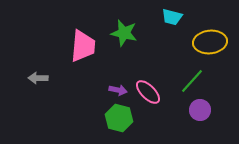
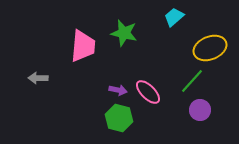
cyan trapezoid: moved 2 px right; rotated 125 degrees clockwise
yellow ellipse: moved 6 px down; rotated 16 degrees counterclockwise
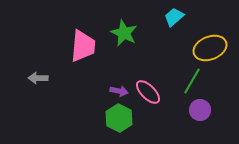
green star: rotated 12 degrees clockwise
green line: rotated 12 degrees counterclockwise
purple arrow: moved 1 px right, 1 px down
green hexagon: rotated 12 degrees clockwise
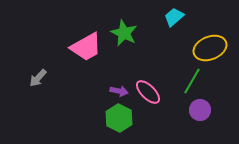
pink trapezoid: moved 3 px right, 1 px down; rotated 56 degrees clockwise
gray arrow: rotated 48 degrees counterclockwise
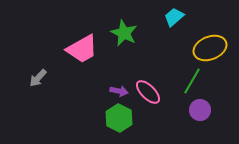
pink trapezoid: moved 4 px left, 2 px down
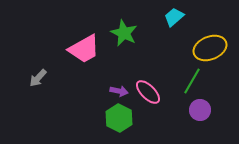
pink trapezoid: moved 2 px right
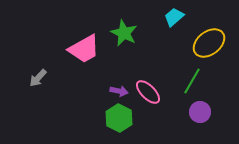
yellow ellipse: moved 1 px left, 5 px up; rotated 16 degrees counterclockwise
purple circle: moved 2 px down
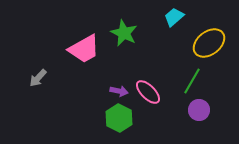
purple circle: moved 1 px left, 2 px up
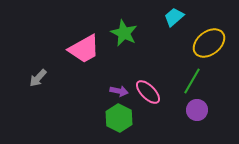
purple circle: moved 2 px left
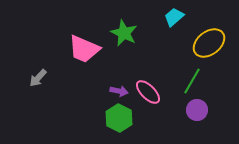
pink trapezoid: rotated 52 degrees clockwise
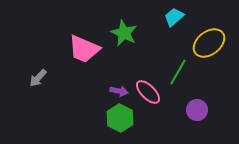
green line: moved 14 px left, 9 px up
green hexagon: moved 1 px right
